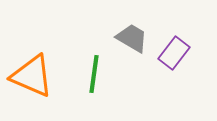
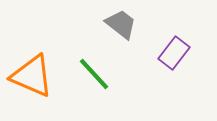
gray trapezoid: moved 11 px left, 14 px up; rotated 8 degrees clockwise
green line: rotated 51 degrees counterclockwise
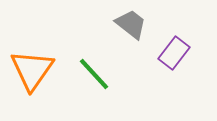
gray trapezoid: moved 10 px right
orange triangle: moved 6 px up; rotated 42 degrees clockwise
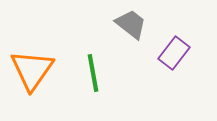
green line: moved 1 px left, 1 px up; rotated 33 degrees clockwise
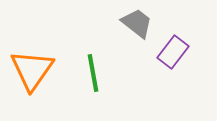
gray trapezoid: moved 6 px right, 1 px up
purple rectangle: moved 1 px left, 1 px up
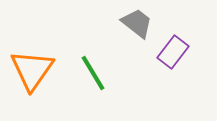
green line: rotated 21 degrees counterclockwise
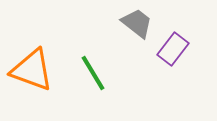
purple rectangle: moved 3 px up
orange triangle: rotated 45 degrees counterclockwise
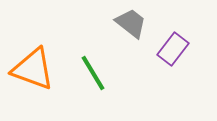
gray trapezoid: moved 6 px left
orange triangle: moved 1 px right, 1 px up
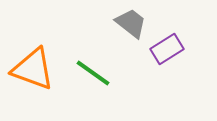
purple rectangle: moved 6 px left; rotated 20 degrees clockwise
green line: rotated 24 degrees counterclockwise
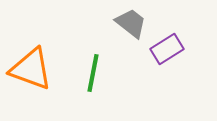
orange triangle: moved 2 px left
green line: rotated 66 degrees clockwise
